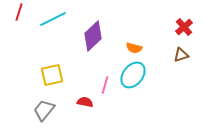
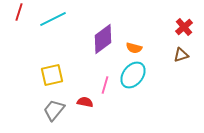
purple diamond: moved 10 px right, 3 px down; rotated 8 degrees clockwise
gray trapezoid: moved 10 px right
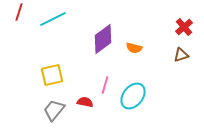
cyan ellipse: moved 21 px down
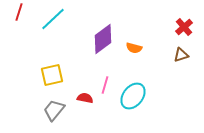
cyan line: rotated 16 degrees counterclockwise
red semicircle: moved 4 px up
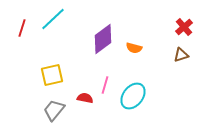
red line: moved 3 px right, 16 px down
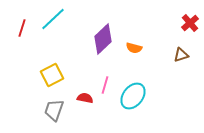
red cross: moved 6 px right, 4 px up
purple diamond: rotated 8 degrees counterclockwise
yellow square: rotated 15 degrees counterclockwise
gray trapezoid: rotated 20 degrees counterclockwise
